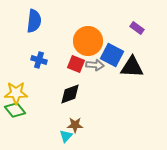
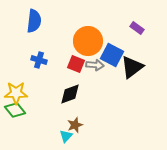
black triangle: rotated 40 degrees counterclockwise
brown star: rotated 21 degrees counterclockwise
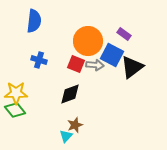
purple rectangle: moved 13 px left, 6 px down
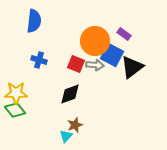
orange circle: moved 7 px right
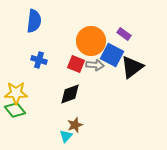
orange circle: moved 4 px left
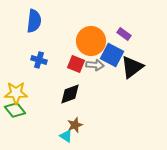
cyan triangle: rotated 40 degrees counterclockwise
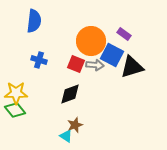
black triangle: rotated 20 degrees clockwise
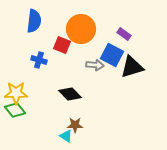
orange circle: moved 10 px left, 12 px up
red square: moved 14 px left, 19 px up
black diamond: rotated 65 degrees clockwise
brown star: rotated 21 degrees clockwise
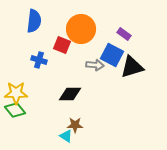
black diamond: rotated 45 degrees counterclockwise
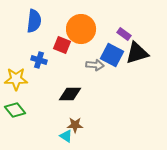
black triangle: moved 5 px right, 14 px up
yellow star: moved 14 px up
